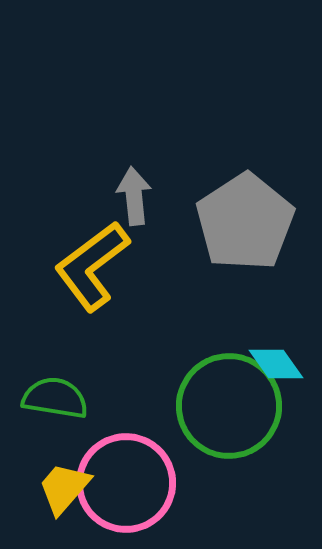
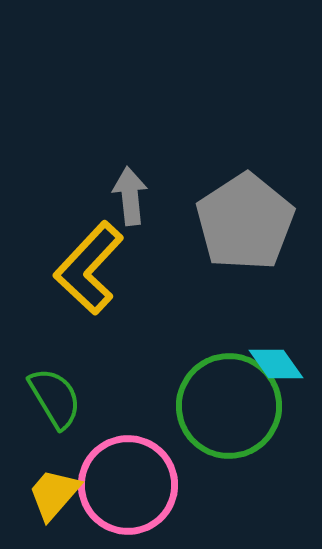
gray arrow: moved 4 px left
yellow L-shape: moved 3 px left, 2 px down; rotated 10 degrees counterclockwise
green semicircle: rotated 50 degrees clockwise
pink circle: moved 2 px right, 2 px down
yellow trapezoid: moved 10 px left, 6 px down
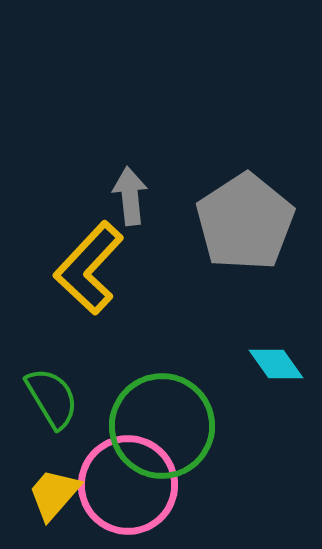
green semicircle: moved 3 px left
green circle: moved 67 px left, 20 px down
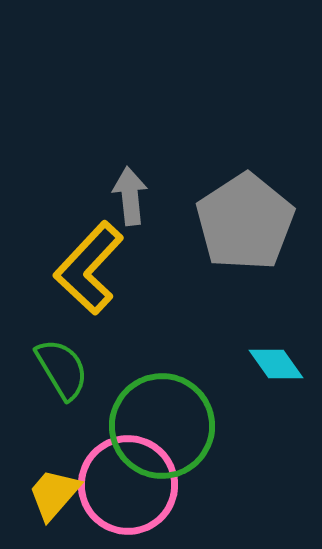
green semicircle: moved 10 px right, 29 px up
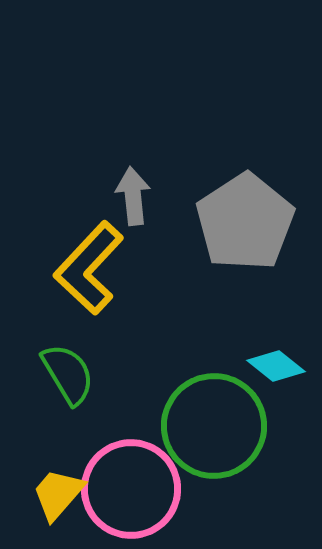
gray arrow: moved 3 px right
cyan diamond: moved 2 px down; rotated 16 degrees counterclockwise
green semicircle: moved 6 px right, 5 px down
green circle: moved 52 px right
pink circle: moved 3 px right, 4 px down
yellow trapezoid: moved 4 px right
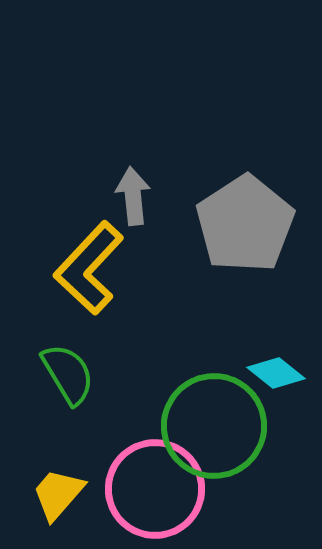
gray pentagon: moved 2 px down
cyan diamond: moved 7 px down
pink circle: moved 24 px right
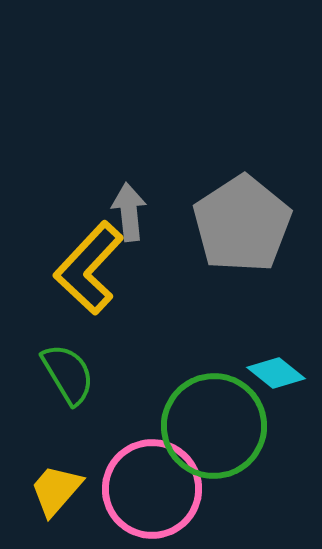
gray arrow: moved 4 px left, 16 px down
gray pentagon: moved 3 px left
pink circle: moved 3 px left
yellow trapezoid: moved 2 px left, 4 px up
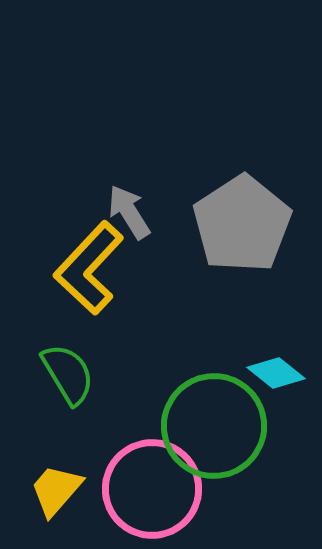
gray arrow: rotated 26 degrees counterclockwise
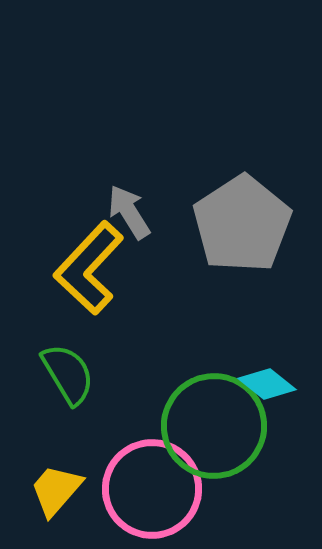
cyan diamond: moved 9 px left, 11 px down
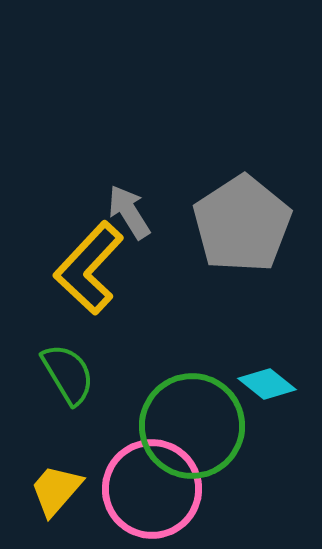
green circle: moved 22 px left
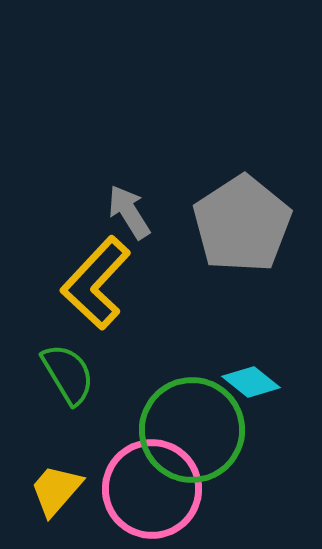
yellow L-shape: moved 7 px right, 15 px down
cyan diamond: moved 16 px left, 2 px up
green circle: moved 4 px down
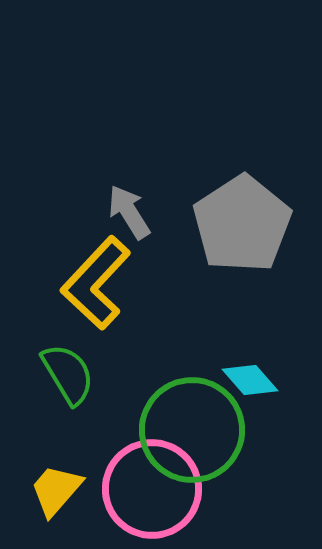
cyan diamond: moved 1 px left, 2 px up; rotated 10 degrees clockwise
